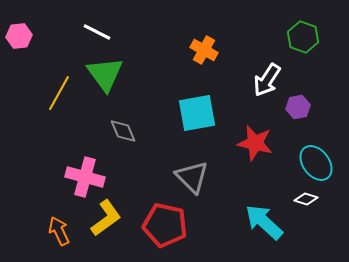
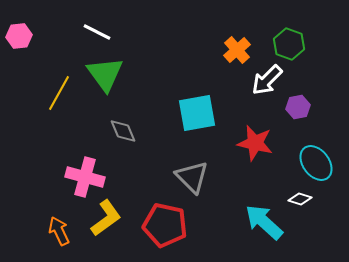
green hexagon: moved 14 px left, 7 px down
orange cross: moved 33 px right; rotated 20 degrees clockwise
white arrow: rotated 12 degrees clockwise
white diamond: moved 6 px left
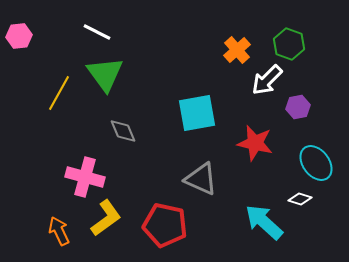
gray triangle: moved 9 px right, 2 px down; rotated 21 degrees counterclockwise
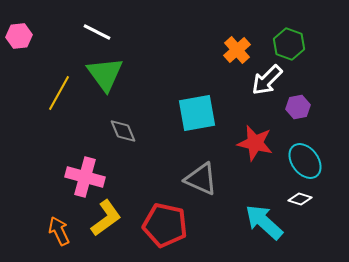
cyan ellipse: moved 11 px left, 2 px up
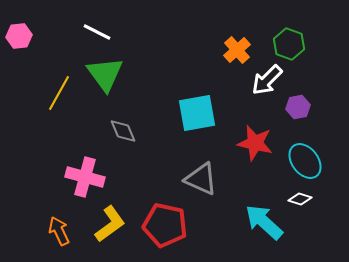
yellow L-shape: moved 4 px right, 6 px down
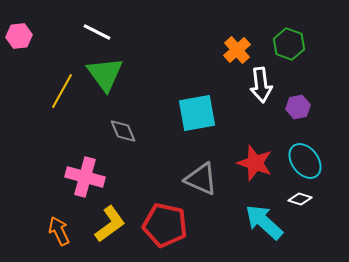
white arrow: moved 6 px left, 5 px down; rotated 52 degrees counterclockwise
yellow line: moved 3 px right, 2 px up
red star: moved 20 px down; rotated 6 degrees clockwise
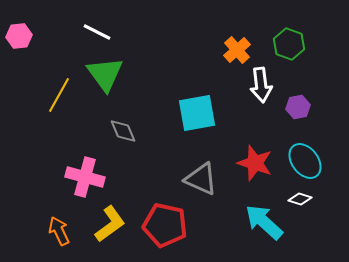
yellow line: moved 3 px left, 4 px down
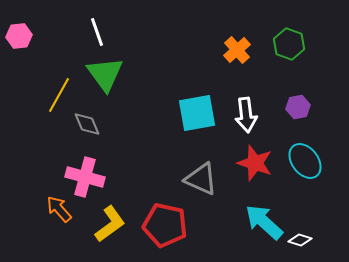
white line: rotated 44 degrees clockwise
white arrow: moved 15 px left, 30 px down
gray diamond: moved 36 px left, 7 px up
white diamond: moved 41 px down
orange arrow: moved 22 px up; rotated 16 degrees counterclockwise
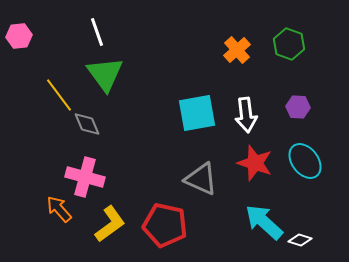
yellow line: rotated 66 degrees counterclockwise
purple hexagon: rotated 15 degrees clockwise
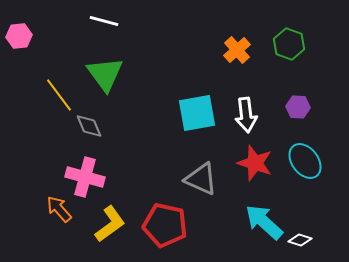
white line: moved 7 px right, 11 px up; rotated 56 degrees counterclockwise
gray diamond: moved 2 px right, 2 px down
